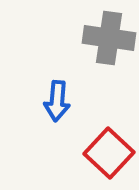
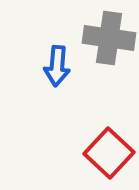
blue arrow: moved 35 px up
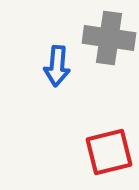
red square: moved 1 px up; rotated 33 degrees clockwise
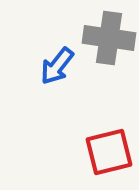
blue arrow: rotated 33 degrees clockwise
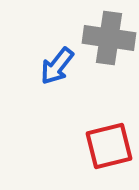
red square: moved 6 px up
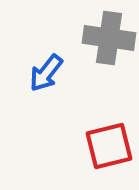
blue arrow: moved 11 px left, 7 px down
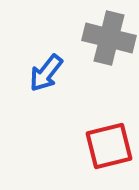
gray cross: rotated 6 degrees clockwise
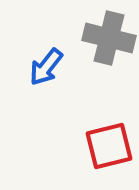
blue arrow: moved 6 px up
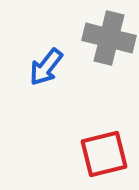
red square: moved 5 px left, 8 px down
